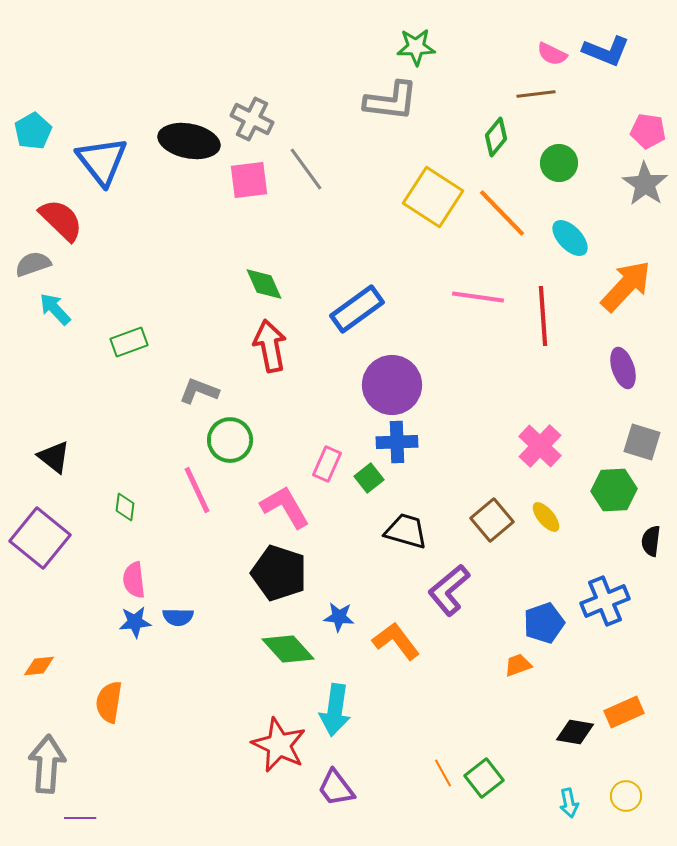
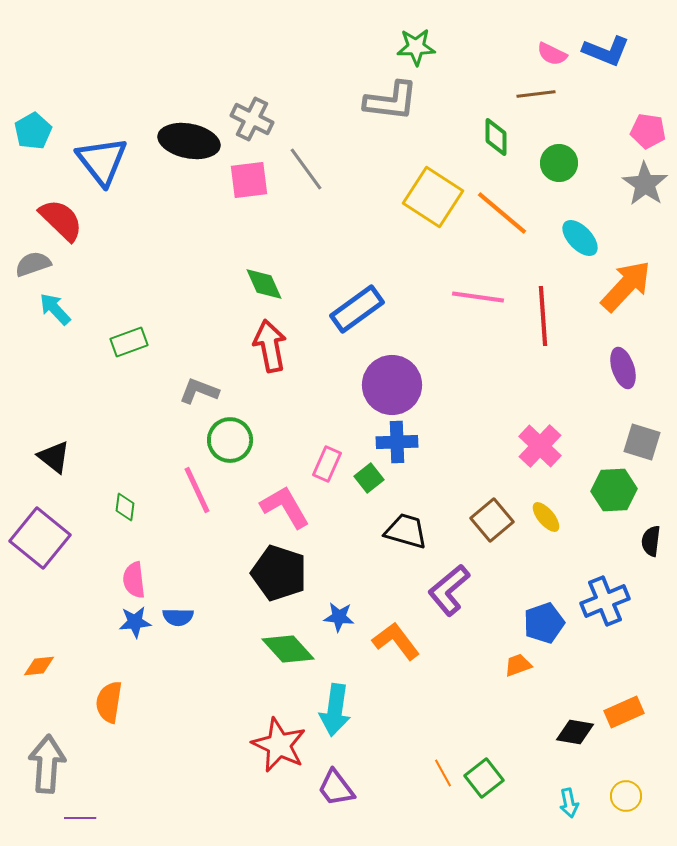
green diamond at (496, 137): rotated 39 degrees counterclockwise
orange line at (502, 213): rotated 6 degrees counterclockwise
cyan ellipse at (570, 238): moved 10 px right
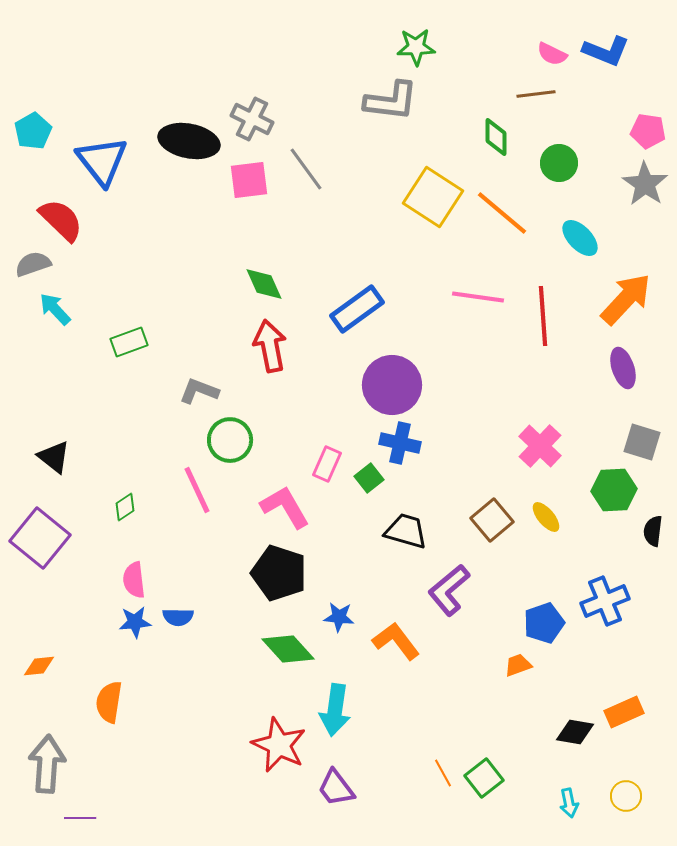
orange arrow at (626, 286): moved 13 px down
blue cross at (397, 442): moved 3 px right, 1 px down; rotated 15 degrees clockwise
green diamond at (125, 507): rotated 48 degrees clockwise
black semicircle at (651, 541): moved 2 px right, 10 px up
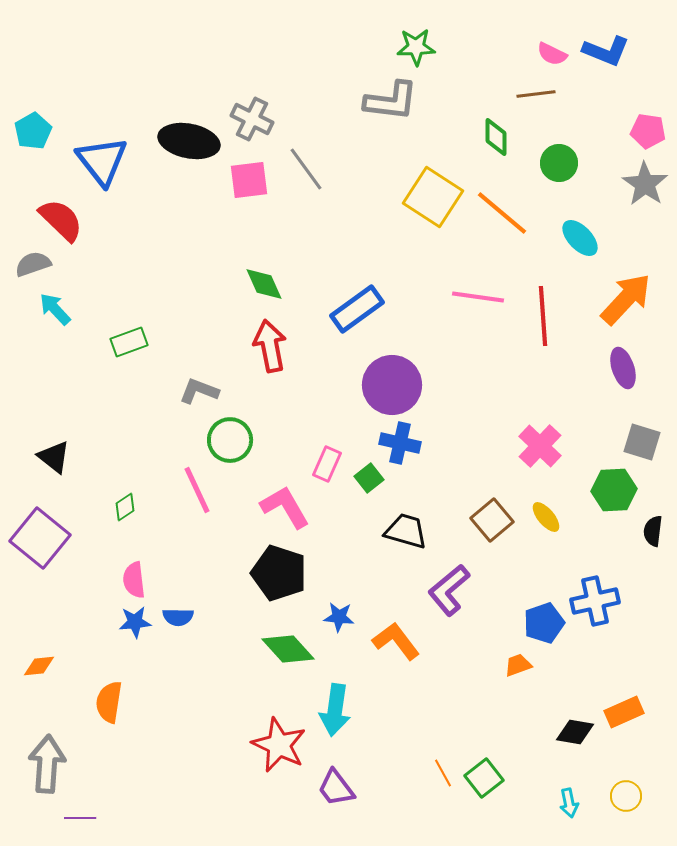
blue cross at (605, 601): moved 10 px left; rotated 9 degrees clockwise
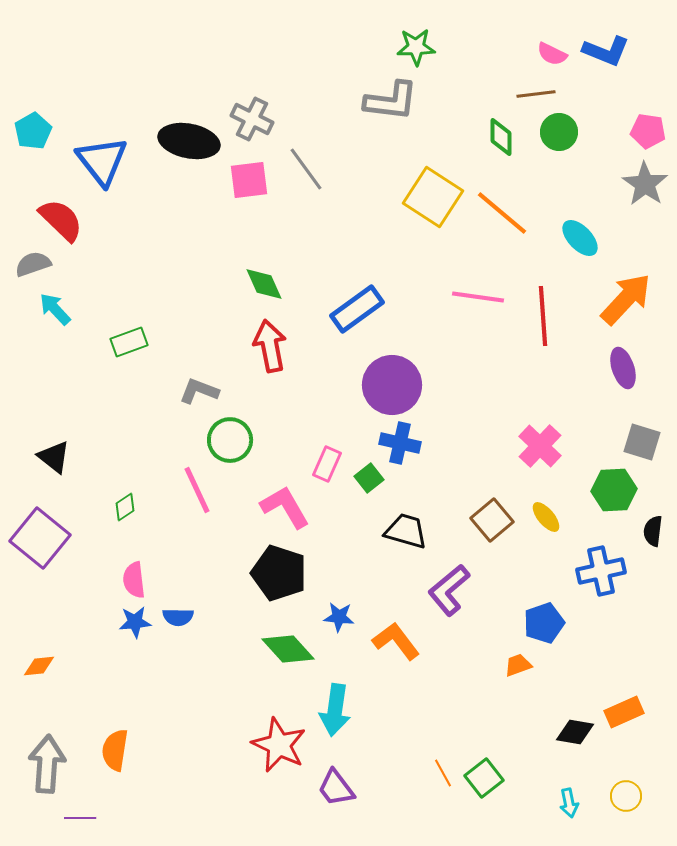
green diamond at (496, 137): moved 5 px right
green circle at (559, 163): moved 31 px up
blue cross at (595, 601): moved 6 px right, 30 px up
orange semicircle at (109, 702): moved 6 px right, 48 px down
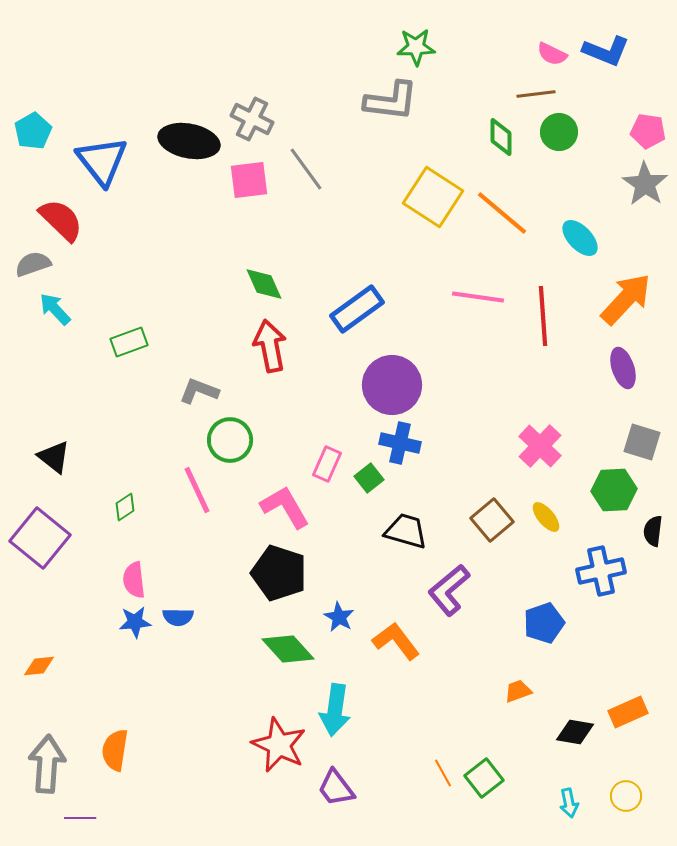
blue star at (339, 617): rotated 24 degrees clockwise
orange trapezoid at (518, 665): moved 26 px down
orange rectangle at (624, 712): moved 4 px right
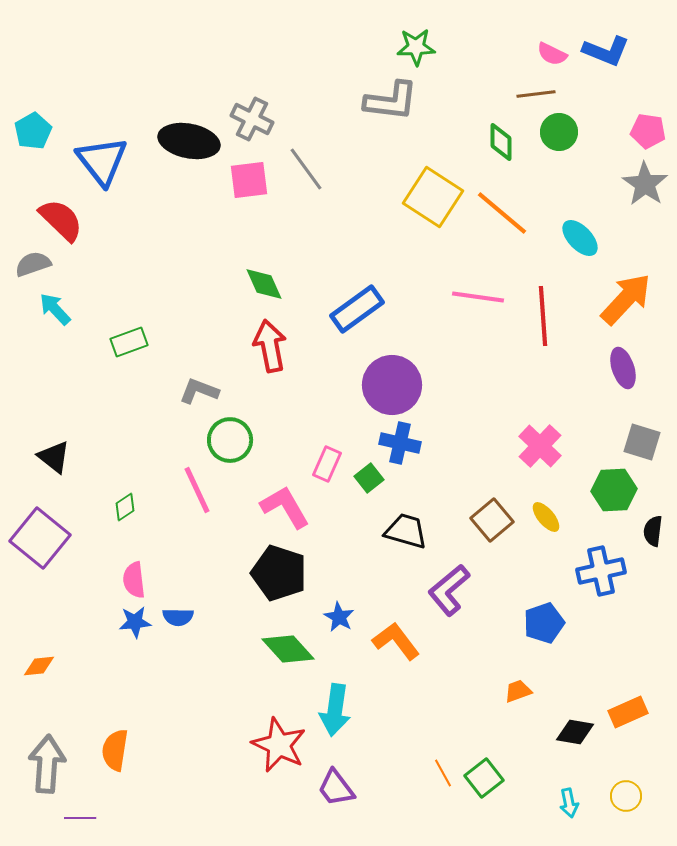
green diamond at (501, 137): moved 5 px down
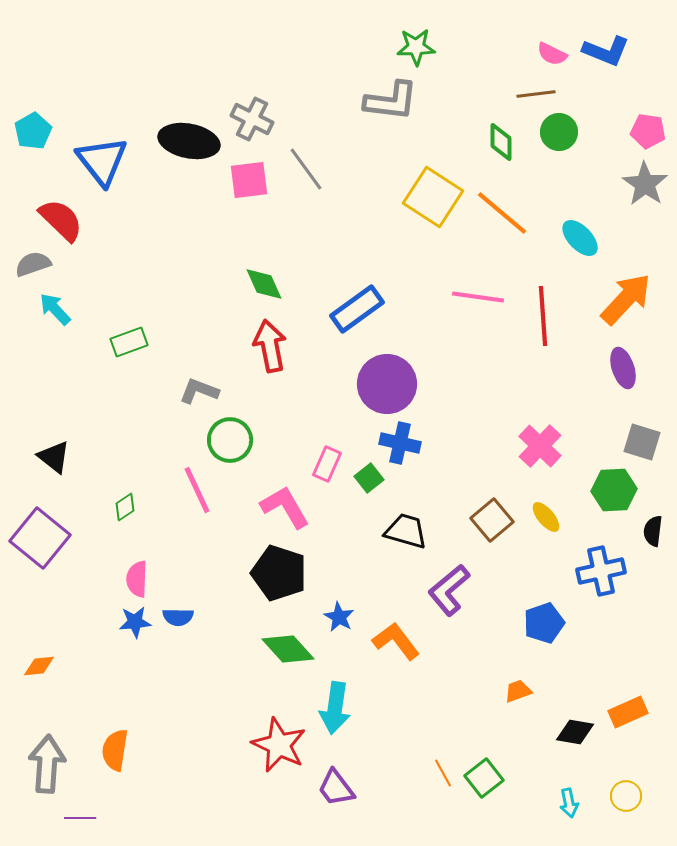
purple circle at (392, 385): moved 5 px left, 1 px up
pink semicircle at (134, 580): moved 3 px right, 1 px up; rotated 9 degrees clockwise
cyan arrow at (335, 710): moved 2 px up
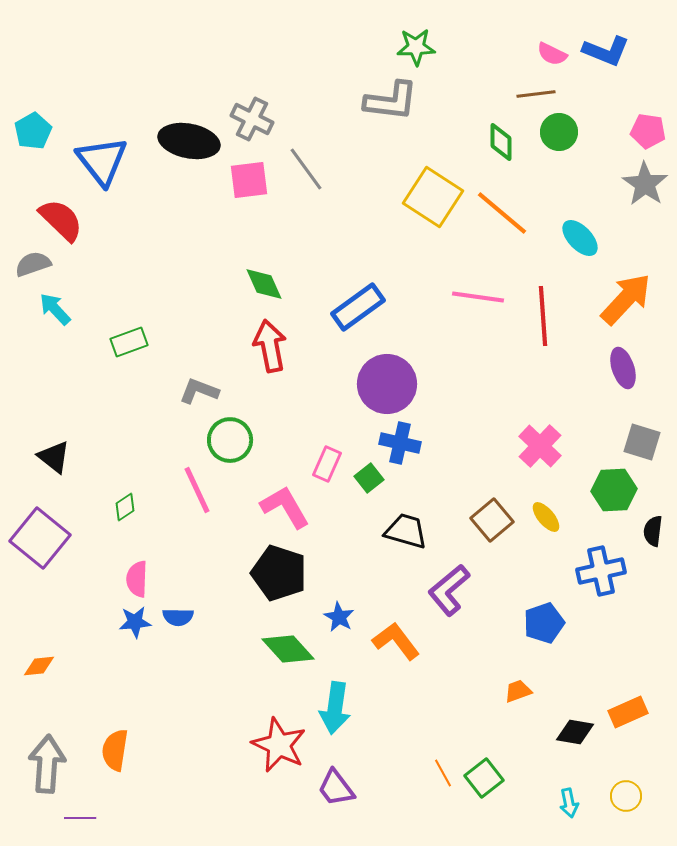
blue rectangle at (357, 309): moved 1 px right, 2 px up
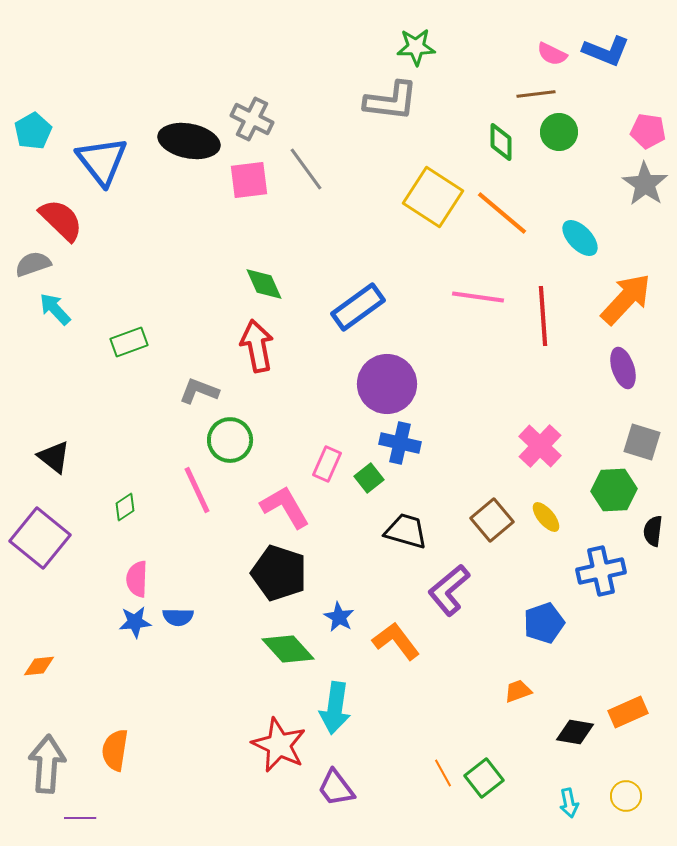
red arrow at (270, 346): moved 13 px left
